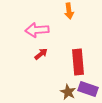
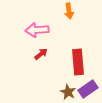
purple rectangle: rotated 54 degrees counterclockwise
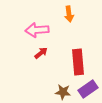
orange arrow: moved 3 px down
red arrow: moved 1 px up
brown star: moved 5 px left; rotated 21 degrees counterclockwise
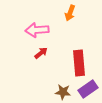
orange arrow: moved 1 px right, 1 px up; rotated 28 degrees clockwise
red rectangle: moved 1 px right, 1 px down
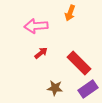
pink arrow: moved 1 px left, 4 px up
red rectangle: rotated 40 degrees counterclockwise
brown star: moved 8 px left, 4 px up
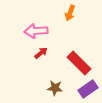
pink arrow: moved 5 px down
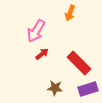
pink arrow: rotated 55 degrees counterclockwise
red arrow: moved 1 px right, 1 px down
purple rectangle: rotated 18 degrees clockwise
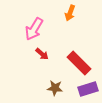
pink arrow: moved 2 px left, 2 px up
red arrow: rotated 80 degrees clockwise
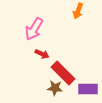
orange arrow: moved 8 px right, 2 px up
red arrow: rotated 16 degrees counterclockwise
red rectangle: moved 16 px left, 10 px down
purple rectangle: rotated 18 degrees clockwise
